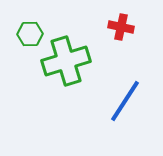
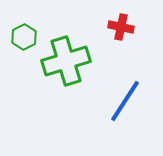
green hexagon: moved 6 px left, 3 px down; rotated 25 degrees counterclockwise
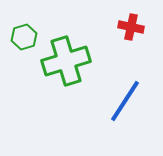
red cross: moved 10 px right
green hexagon: rotated 10 degrees clockwise
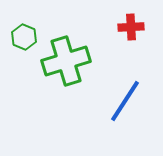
red cross: rotated 15 degrees counterclockwise
green hexagon: rotated 20 degrees counterclockwise
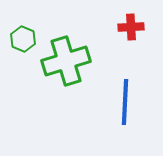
green hexagon: moved 1 px left, 2 px down
blue line: moved 1 px down; rotated 30 degrees counterclockwise
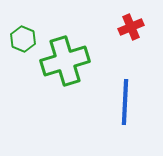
red cross: rotated 20 degrees counterclockwise
green cross: moved 1 px left
